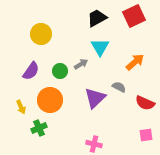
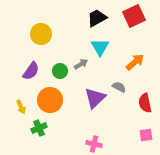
red semicircle: rotated 54 degrees clockwise
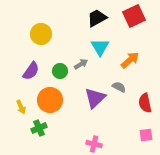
orange arrow: moved 5 px left, 2 px up
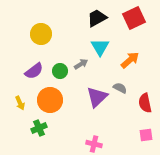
red square: moved 2 px down
purple semicircle: moved 3 px right; rotated 18 degrees clockwise
gray semicircle: moved 1 px right, 1 px down
purple triangle: moved 2 px right, 1 px up
yellow arrow: moved 1 px left, 4 px up
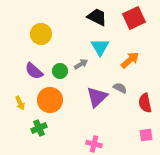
black trapezoid: moved 1 px up; rotated 55 degrees clockwise
purple semicircle: rotated 78 degrees clockwise
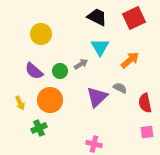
pink square: moved 1 px right, 3 px up
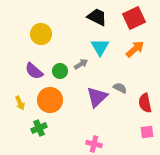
orange arrow: moved 5 px right, 11 px up
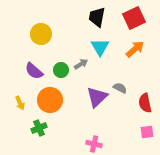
black trapezoid: rotated 105 degrees counterclockwise
green circle: moved 1 px right, 1 px up
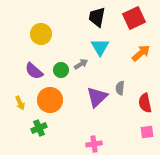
orange arrow: moved 6 px right, 4 px down
gray semicircle: rotated 112 degrees counterclockwise
pink cross: rotated 21 degrees counterclockwise
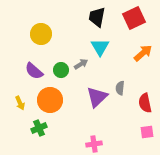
orange arrow: moved 2 px right
